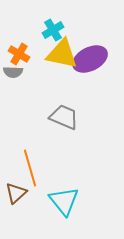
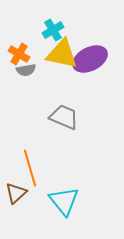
gray semicircle: moved 13 px right, 2 px up; rotated 12 degrees counterclockwise
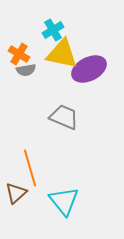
purple ellipse: moved 1 px left, 10 px down
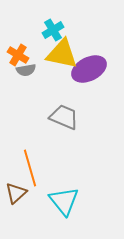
orange cross: moved 1 px left, 1 px down
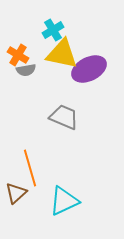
cyan triangle: rotated 44 degrees clockwise
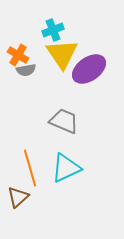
cyan cross: rotated 10 degrees clockwise
yellow triangle: rotated 44 degrees clockwise
purple ellipse: rotated 8 degrees counterclockwise
gray trapezoid: moved 4 px down
brown triangle: moved 2 px right, 4 px down
cyan triangle: moved 2 px right, 33 px up
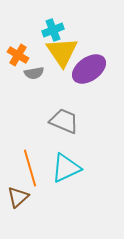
yellow triangle: moved 2 px up
gray semicircle: moved 8 px right, 3 px down
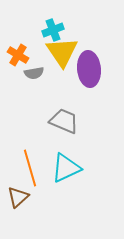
purple ellipse: rotated 60 degrees counterclockwise
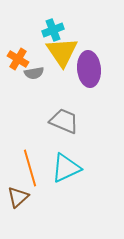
orange cross: moved 4 px down
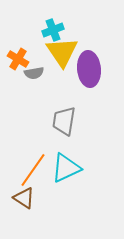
gray trapezoid: rotated 104 degrees counterclockwise
orange line: moved 3 px right, 2 px down; rotated 51 degrees clockwise
brown triangle: moved 6 px right, 1 px down; rotated 45 degrees counterclockwise
